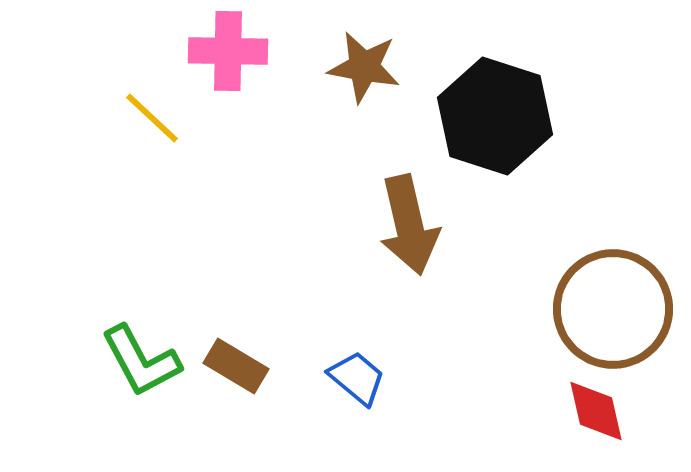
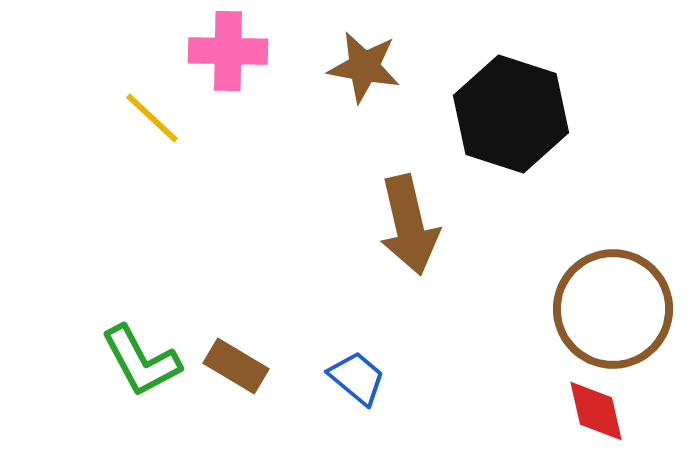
black hexagon: moved 16 px right, 2 px up
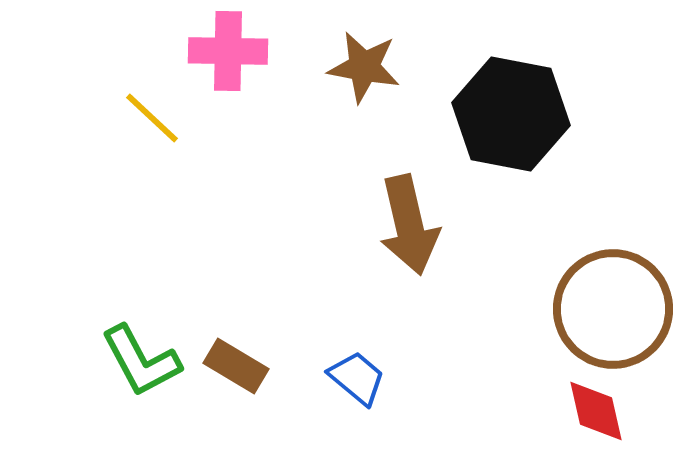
black hexagon: rotated 7 degrees counterclockwise
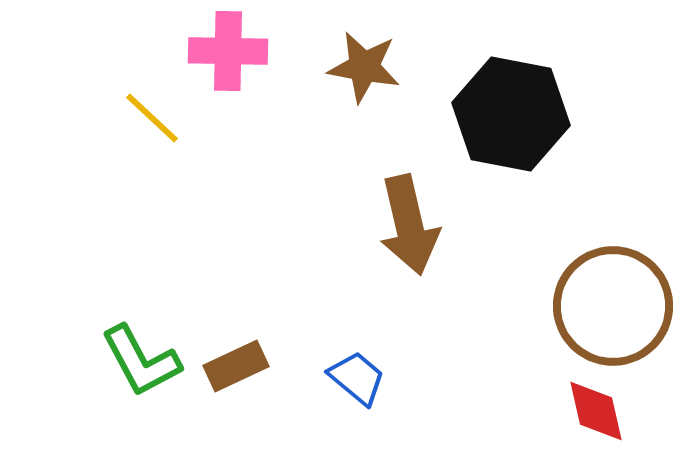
brown circle: moved 3 px up
brown rectangle: rotated 56 degrees counterclockwise
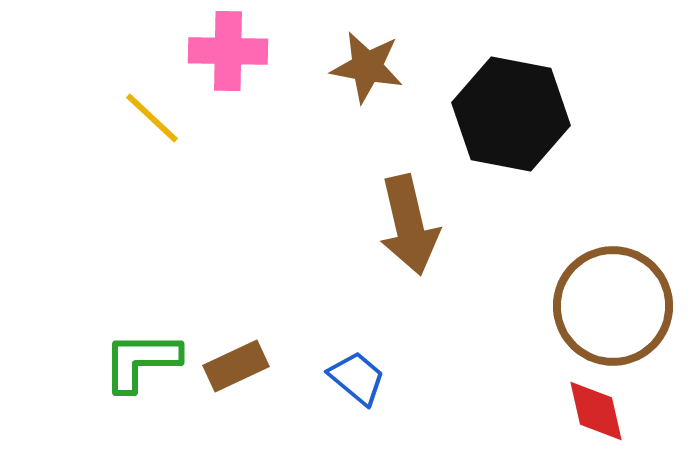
brown star: moved 3 px right
green L-shape: rotated 118 degrees clockwise
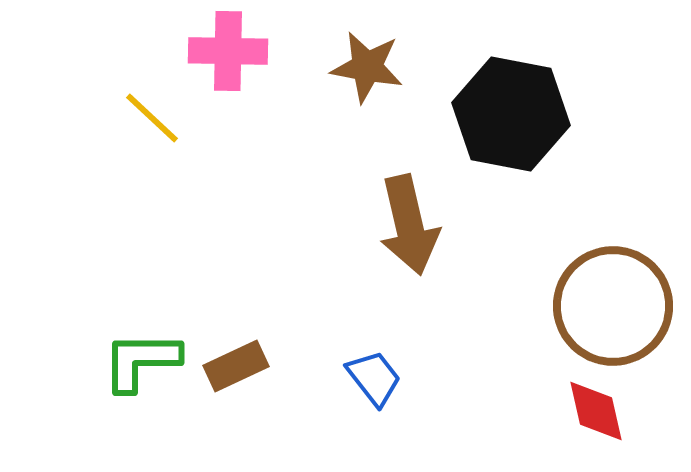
blue trapezoid: moved 17 px right; rotated 12 degrees clockwise
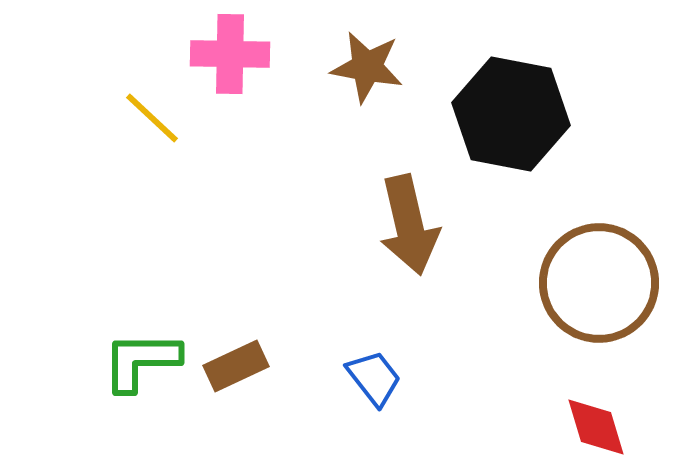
pink cross: moved 2 px right, 3 px down
brown circle: moved 14 px left, 23 px up
red diamond: moved 16 px down; rotated 4 degrees counterclockwise
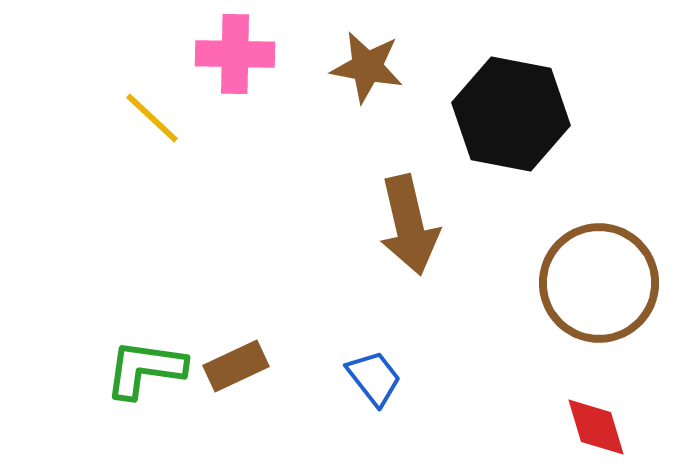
pink cross: moved 5 px right
green L-shape: moved 4 px right, 8 px down; rotated 8 degrees clockwise
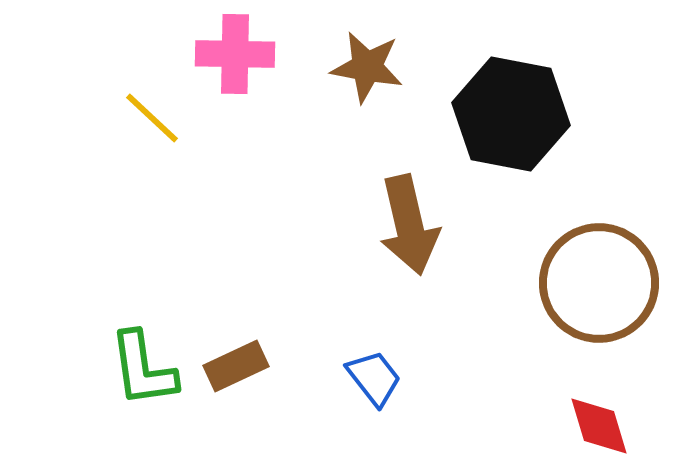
green L-shape: moved 2 px left; rotated 106 degrees counterclockwise
red diamond: moved 3 px right, 1 px up
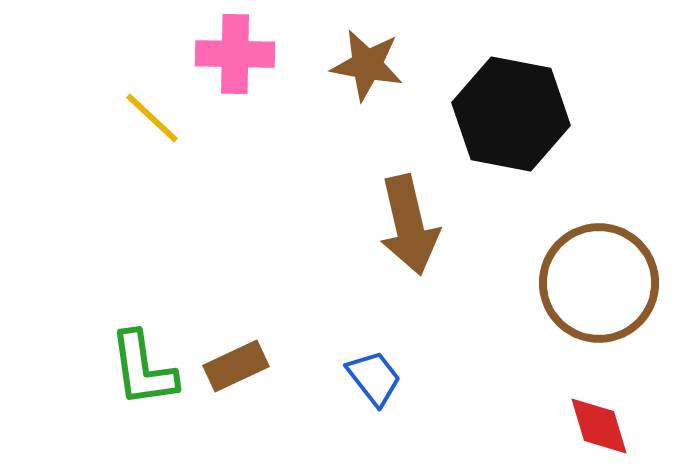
brown star: moved 2 px up
